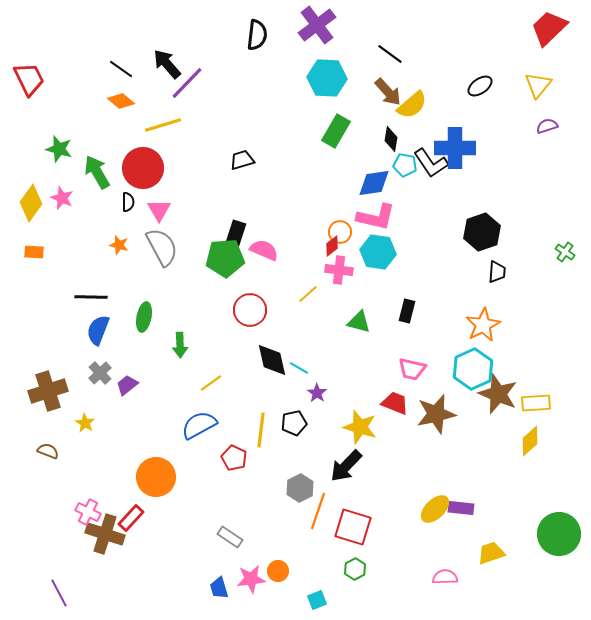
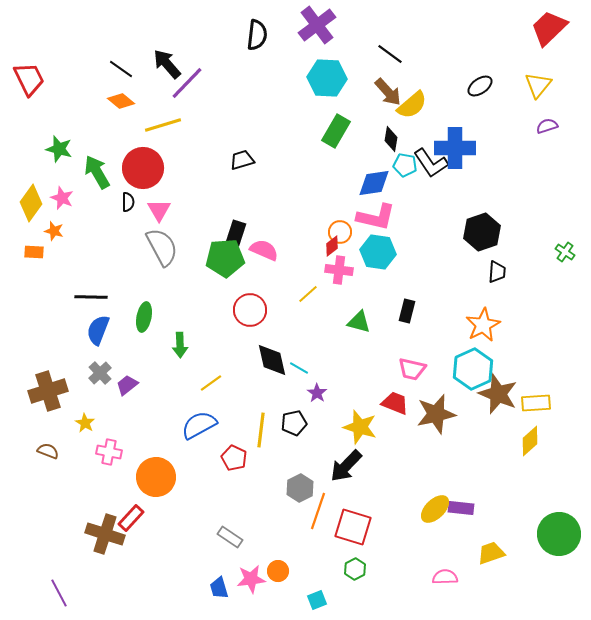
orange star at (119, 245): moved 65 px left, 14 px up
pink cross at (88, 512): moved 21 px right, 60 px up; rotated 15 degrees counterclockwise
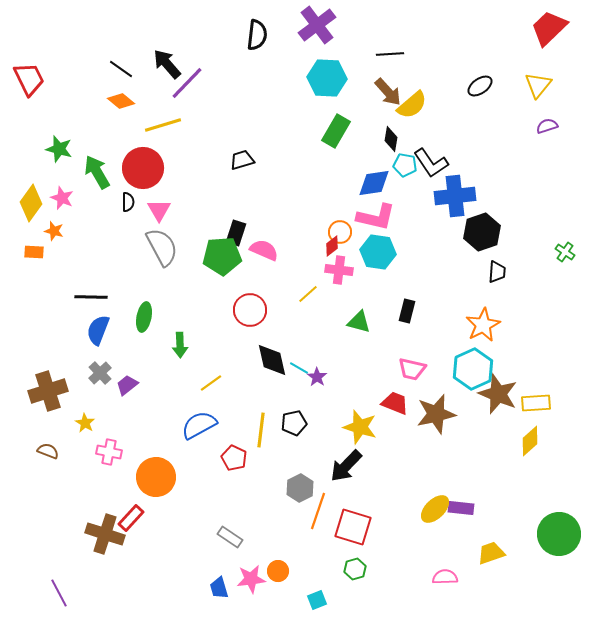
black line at (390, 54): rotated 40 degrees counterclockwise
blue cross at (455, 148): moved 48 px down; rotated 6 degrees counterclockwise
green pentagon at (225, 258): moved 3 px left, 2 px up
purple star at (317, 393): moved 16 px up
green hexagon at (355, 569): rotated 10 degrees clockwise
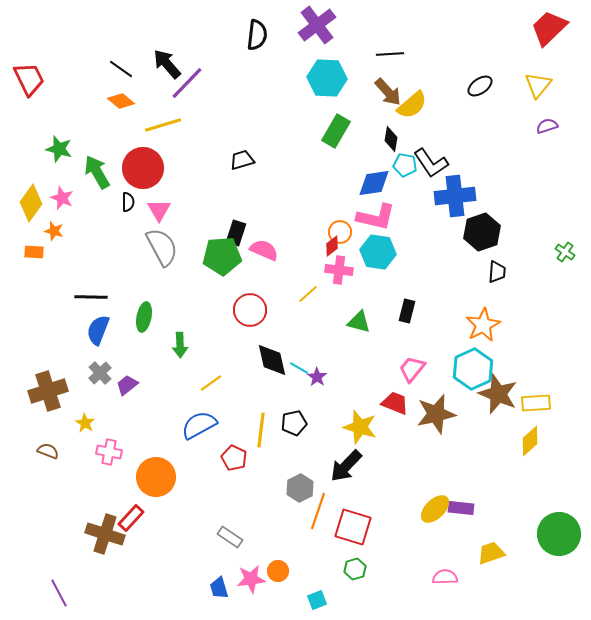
pink trapezoid at (412, 369): rotated 116 degrees clockwise
